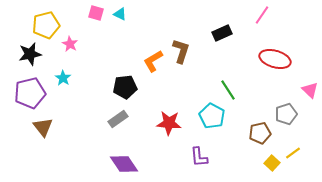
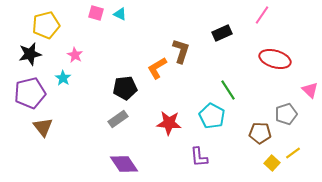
pink star: moved 5 px right, 11 px down
orange L-shape: moved 4 px right, 7 px down
black pentagon: moved 1 px down
brown pentagon: rotated 15 degrees clockwise
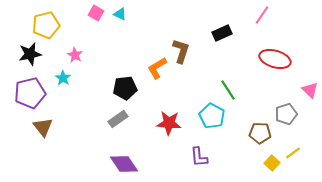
pink square: rotated 14 degrees clockwise
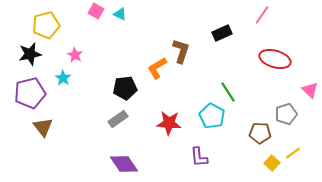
pink square: moved 2 px up
green line: moved 2 px down
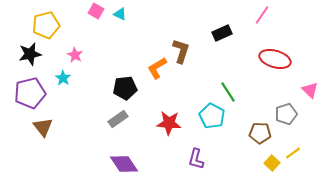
purple L-shape: moved 3 px left, 2 px down; rotated 20 degrees clockwise
